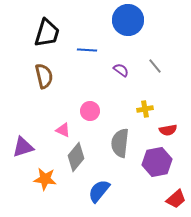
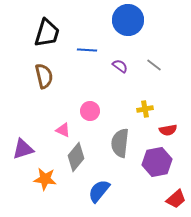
gray line: moved 1 px left, 1 px up; rotated 14 degrees counterclockwise
purple semicircle: moved 1 px left, 4 px up
purple triangle: moved 2 px down
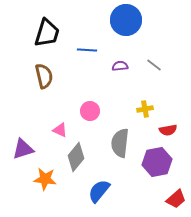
blue circle: moved 2 px left
purple semicircle: rotated 42 degrees counterclockwise
pink triangle: moved 3 px left
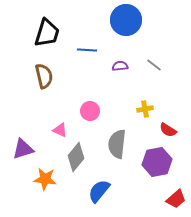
red semicircle: rotated 42 degrees clockwise
gray semicircle: moved 3 px left, 1 px down
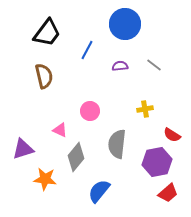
blue circle: moved 1 px left, 4 px down
black trapezoid: rotated 20 degrees clockwise
blue line: rotated 66 degrees counterclockwise
red semicircle: moved 4 px right, 5 px down
red trapezoid: moved 8 px left, 6 px up
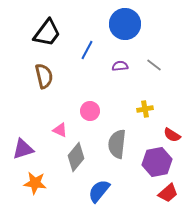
orange star: moved 10 px left, 4 px down
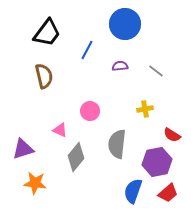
gray line: moved 2 px right, 6 px down
blue semicircle: moved 34 px right; rotated 20 degrees counterclockwise
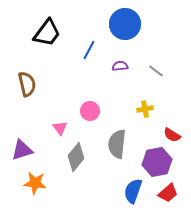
blue line: moved 2 px right
brown semicircle: moved 17 px left, 8 px down
pink triangle: moved 2 px up; rotated 28 degrees clockwise
purple triangle: moved 1 px left, 1 px down
